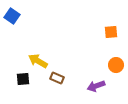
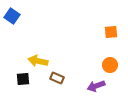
yellow arrow: rotated 18 degrees counterclockwise
orange circle: moved 6 px left
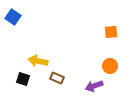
blue square: moved 1 px right, 1 px down
orange circle: moved 1 px down
black square: rotated 24 degrees clockwise
purple arrow: moved 2 px left
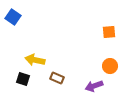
orange square: moved 2 px left
yellow arrow: moved 3 px left, 1 px up
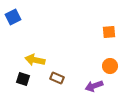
blue square: rotated 28 degrees clockwise
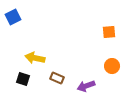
yellow arrow: moved 2 px up
orange circle: moved 2 px right
purple arrow: moved 8 px left
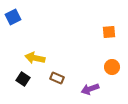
orange circle: moved 1 px down
black square: rotated 16 degrees clockwise
purple arrow: moved 4 px right, 3 px down
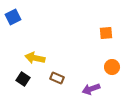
orange square: moved 3 px left, 1 px down
purple arrow: moved 1 px right
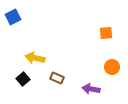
black square: rotated 16 degrees clockwise
purple arrow: rotated 30 degrees clockwise
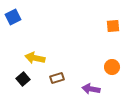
orange square: moved 7 px right, 7 px up
brown rectangle: rotated 40 degrees counterclockwise
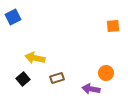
orange circle: moved 6 px left, 6 px down
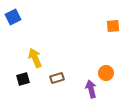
yellow arrow: rotated 54 degrees clockwise
black square: rotated 24 degrees clockwise
purple arrow: rotated 66 degrees clockwise
